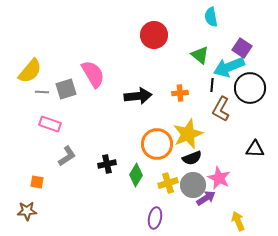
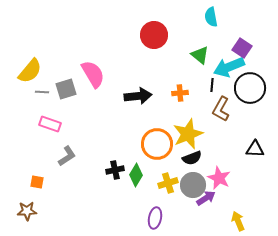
black cross: moved 8 px right, 6 px down
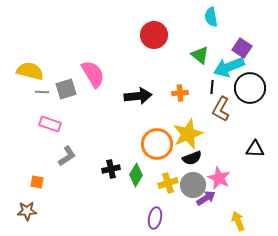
yellow semicircle: rotated 116 degrees counterclockwise
black line: moved 2 px down
black cross: moved 4 px left, 1 px up
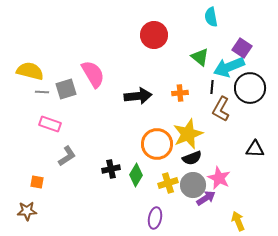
green triangle: moved 2 px down
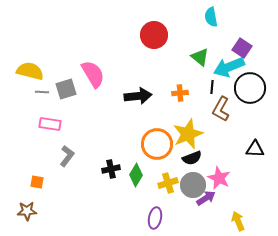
pink rectangle: rotated 10 degrees counterclockwise
gray L-shape: rotated 20 degrees counterclockwise
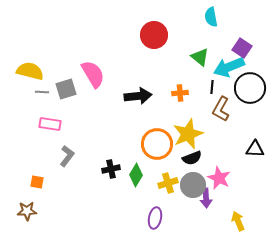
purple arrow: rotated 120 degrees clockwise
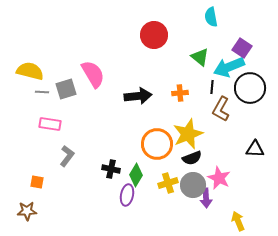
black cross: rotated 24 degrees clockwise
purple ellipse: moved 28 px left, 23 px up
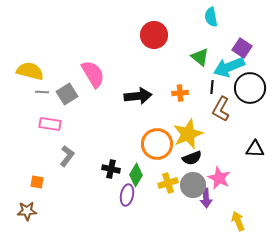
gray square: moved 1 px right, 5 px down; rotated 15 degrees counterclockwise
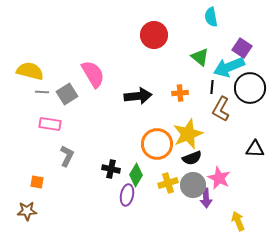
gray L-shape: rotated 10 degrees counterclockwise
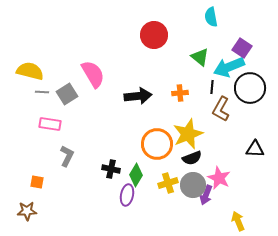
purple arrow: moved 3 px up; rotated 24 degrees clockwise
